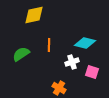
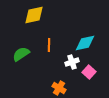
cyan diamond: rotated 25 degrees counterclockwise
pink square: moved 3 px left; rotated 24 degrees clockwise
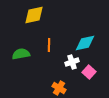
green semicircle: rotated 24 degrees clockwise
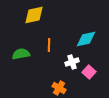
cyan diamond: moved 1 px right, 4 px up
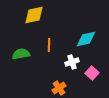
pink square: moved 3 px right, 1 px down
orange cross: rotated 24 degrees clockwise
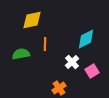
yellow diamond: moved 2 px left, 5 px down
cyan diamond: rotated 15 degrees counterclockwise
orange line: moved 4 px left, 1 px up
white cross: rotated 24 degrees counterclockwise
pink square: moved 2 px up; rotated 16 degrees clockwise
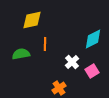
cyan diamond: moved 7 px right
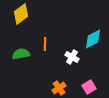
yellow diamond: moved 11 px left, 6 px up; rotated 25 degrees counterclockwise
white cross: moved 5 px up; rotated 16 degrees counterclockwise
pink square: moved 3 px left, 16 px down
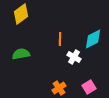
orange line: moved 15 px right, 5 px up
white cross: moved 2 px right
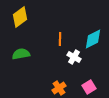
yellow diamond: moved 1 px left, 3 px down
